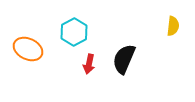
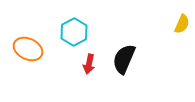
yellow semicircle: moved 9 px right, 2 px up; rotated 18 degrees clockwise
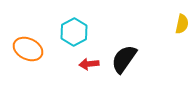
yellow semicircle: rotated 12 degrees counterclockwise
black semicircle: rotated 12 degrees clockwise
red arrow: rotated 72 degrees clockwise
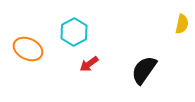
black semicircle: moved 20 px right, 11 px down
red arrow: rotated 30 degrees counterclockwise
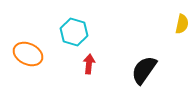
cyan hexagon: rotated 16 degrees counterclockwise
orange ellipse: moved 5 px down
red arrow: rotated 132 degrees clockwise
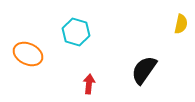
yellow semicircle: moved 1 px left
cyan hexagon: moved 2 px right
red arrow: moved 20 px down
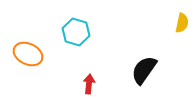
yellow semicircle: moved 1 px right, 1 px up
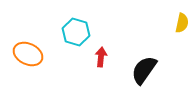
red arrow: moved 12 px right, 27 px up
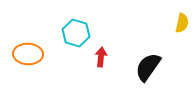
cyan hexagon: moved 1 px down
orange ellipse: rotated 24 degrees counterclockwise
black semicircle: moved 4 px right, 3 px up
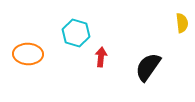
yellow semicircle: rotated 18 degrees counterclockwise
